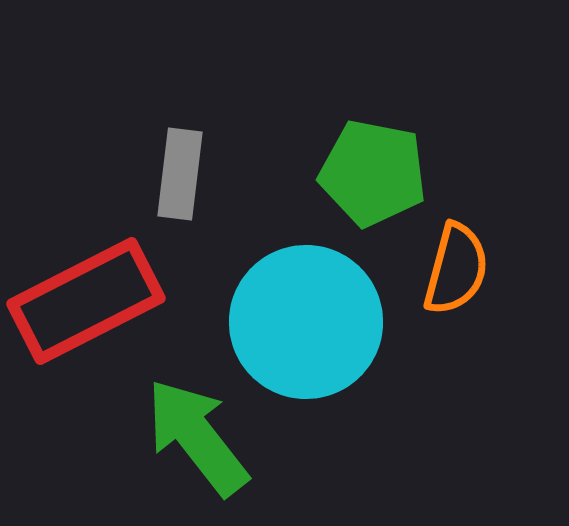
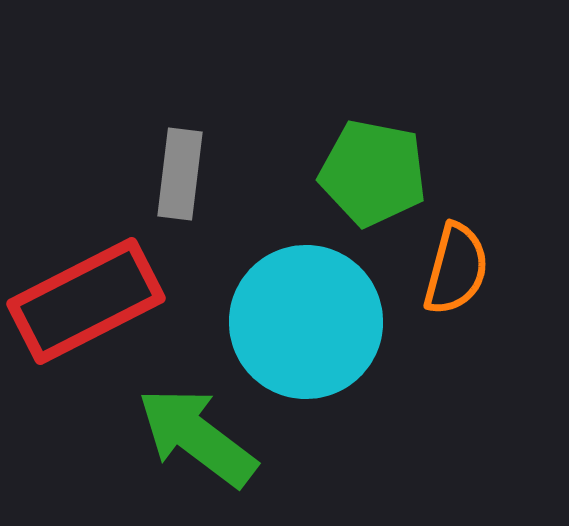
green arrow: rotated 15 degrees counterclockwise
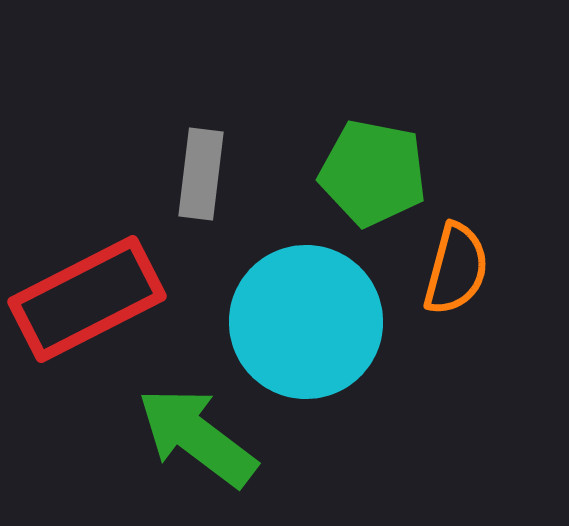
gray rectangle: moved 21 px right
red rectangle: moved 1 px right, 2 px up
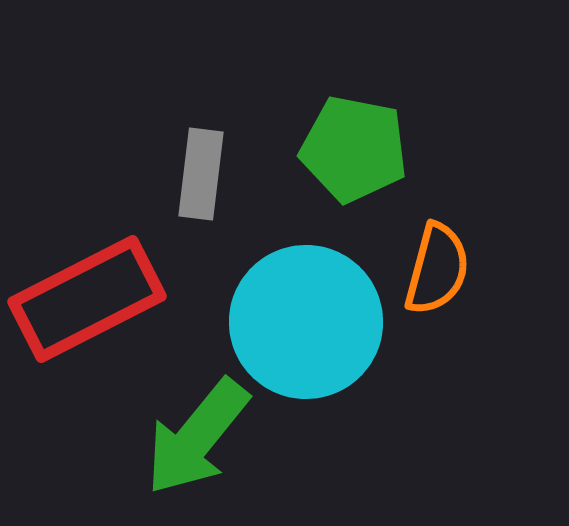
green pentagon: moved 19 px left, 24 px up
orange semicircle: moved 19 px left
green arrow: rotated 88 degrees counterclockwise
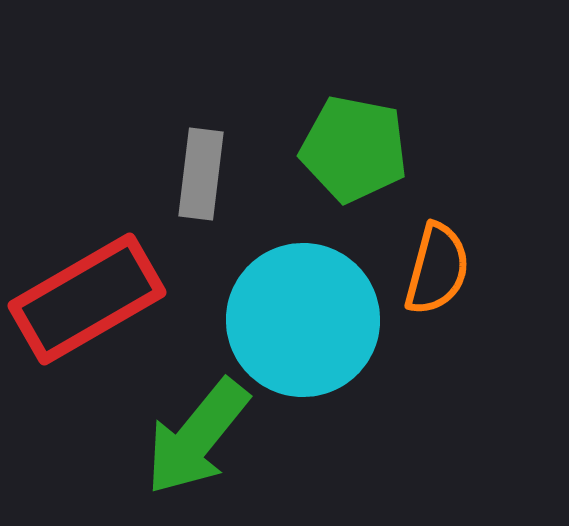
red rectangle: rotated 3 degrees counterclockwise
cyan circle: moved 3 px left, 2 px up
